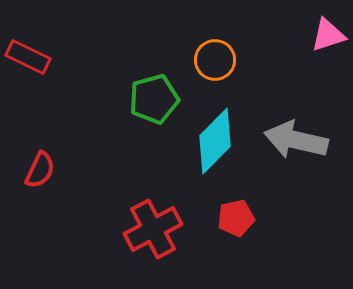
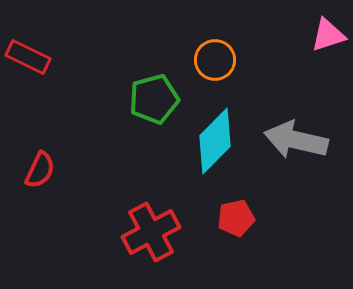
red cross: moved 2 px left, 3 px down
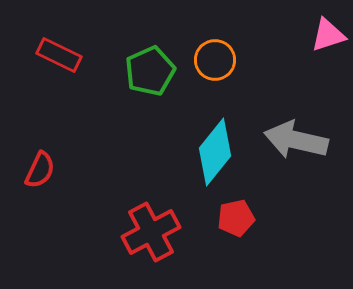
red rectangle: moved 31 px right, 2 px up
green pentagon: moved 4 px left, 28 px up; rotated 9 degrees counterclockwise
cyan diamond: moved 11 px down; rotated 6 degrees counterclockwise
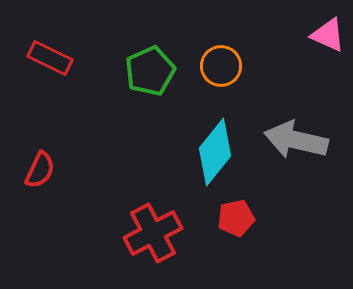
pink triangle: rotated 42 degrees clockwise
red rectangle: moved 9 px left, 3 px down
orange circle: moved 6 px right, 6 px down
red cross: moved 2 px right, 1 px down
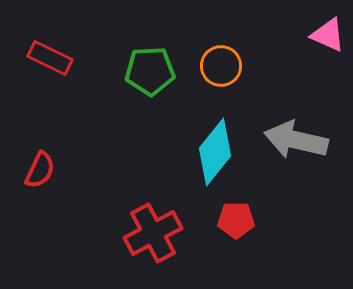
green pentagon: rotated 21 degrees clockwise
red pentagon: moved 2 px down; rotated 12 degrees clockwise
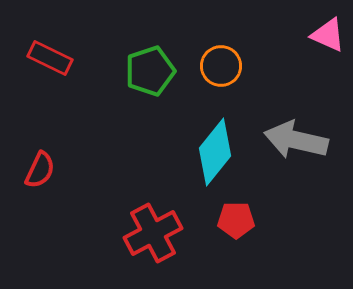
green pentagon: rotated 15 degrees counterclockwise
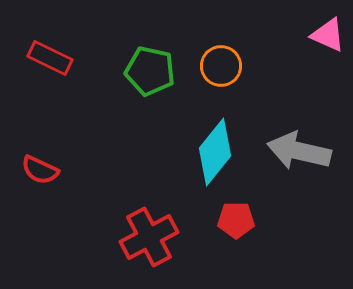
green pentagon: rotated 30 degrees clockwise
gray arrow: moved 3 px right, 11 px down
red semicircle: rotated 90 degrees clockwise
red cross: moved 4 px left, 4 px down
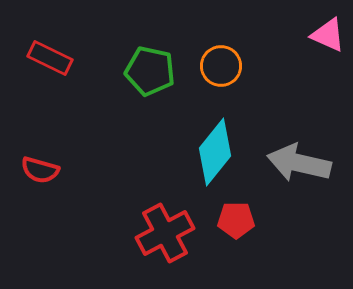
gray arrow: moved 12 px down
red semicircle: rotated 9 degrees counterclockwise
red cross: moved 16 px right, 4 px up
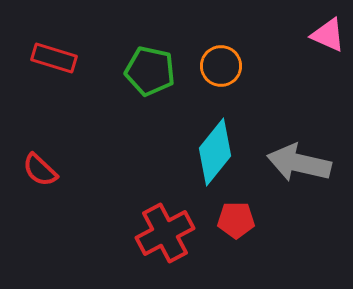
red rectangle: moved 4 px right; rotated 9 degrees counterclockwise
red semicircle: rotated 27 degrees clockwise
